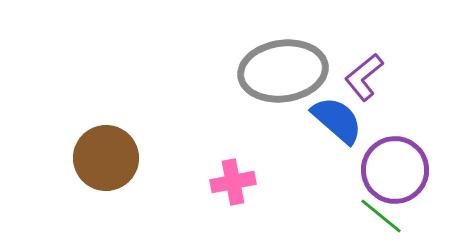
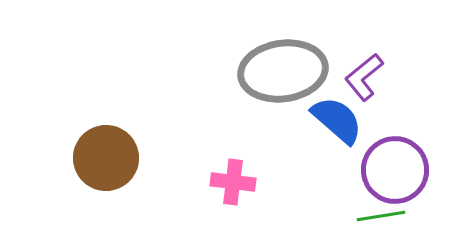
pink cross: rotated 18 degrees clockwise
green line: rotated 48 degrees counterclockwise
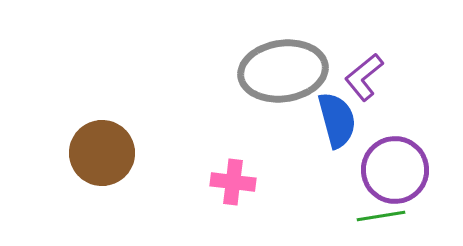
blue semicircle: rotated 34 degrees clockwise
brown circle: moved 4 px left, 5 px up
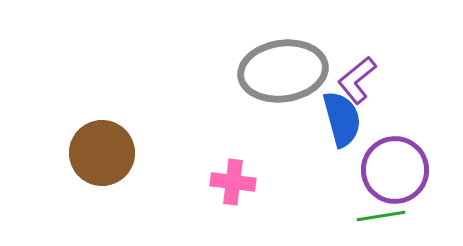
purple L-shape: moved 7 px left, 3 px down
blue semicircle: moved 5 px right, 1 px up
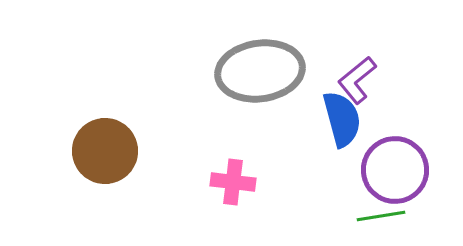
gray ellipse: moved 23 px left
brown circle: moved 3 px right, 2 px up
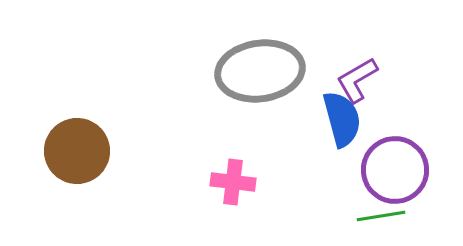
purple L-shape: rotated 9 degrees clockwise
brown circle: moved 28 px left
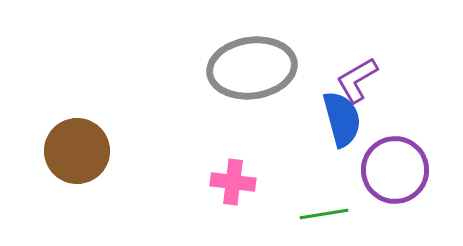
gray ellipse: moved 8 px left, 3 px up
green line: moved 57 px left, 2 px up
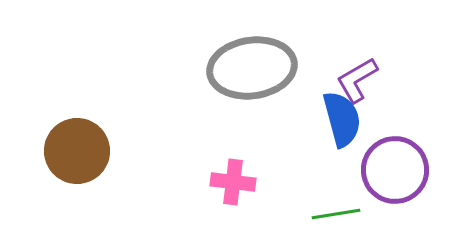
green line: moved 12 px right
